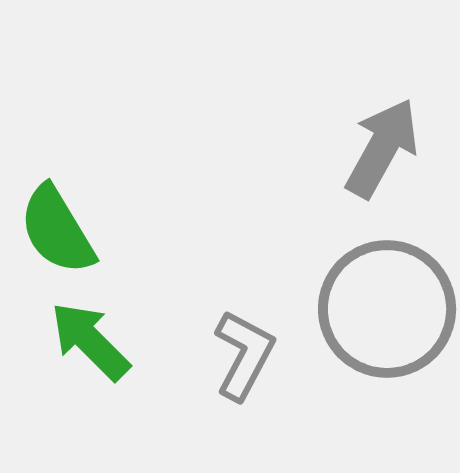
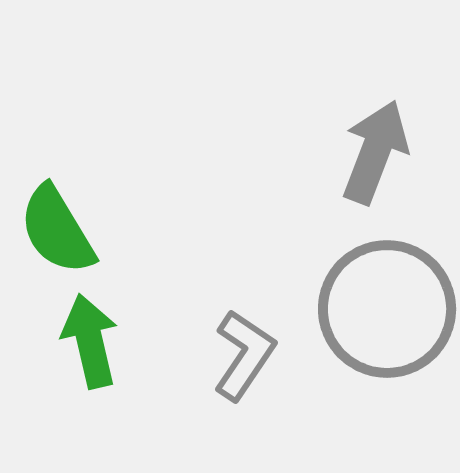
gray arrow: moved 7 px left, 4 px down; rotated 8 degrees counterclockwise
green arrow: rotated 32 degrees clockwise
gray L-shape: rotated 6 degrees clockwise
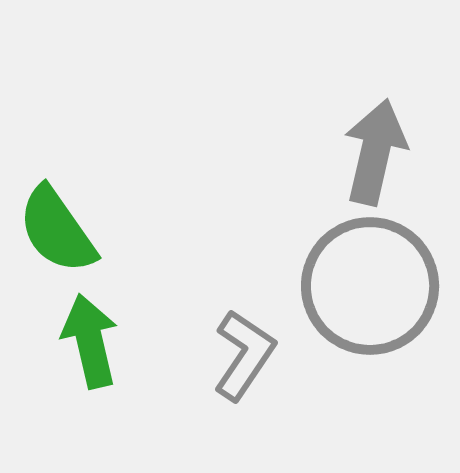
gray arrow: rotated 8 degrees counterclockwise
green semicircle: rotated 4 degrees counterclockwise
gray circle: moved 17 px left, 23 px up
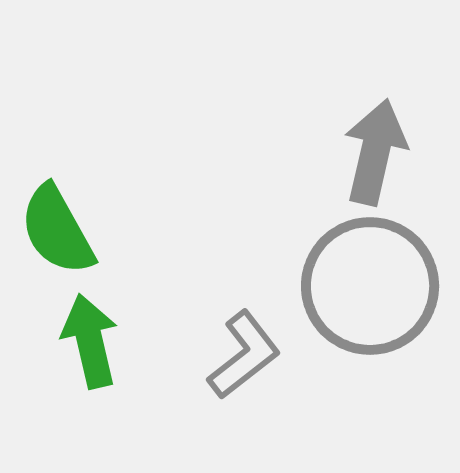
green semicircle: rotated 6 degrees clockwise
gray L-shape: rotated 18 degrees clockwise
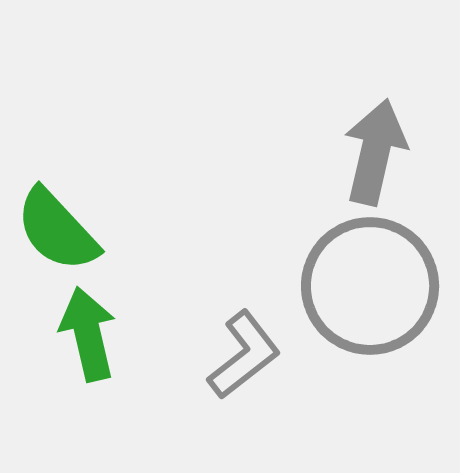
green semicircle: rotated 14 degrees counterclockwise
green arrow: moved 2 px left, 7 px up
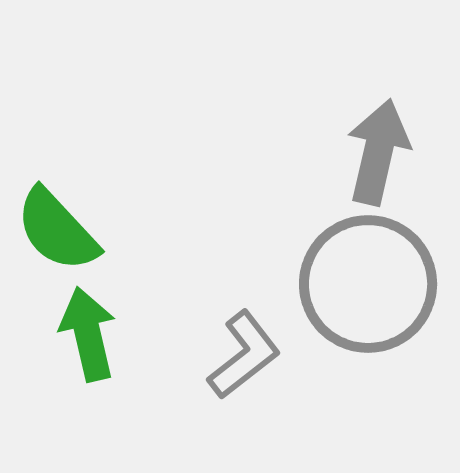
gray arrow: moved 3 px right
gray circle: moved 2 px left, 2 px up
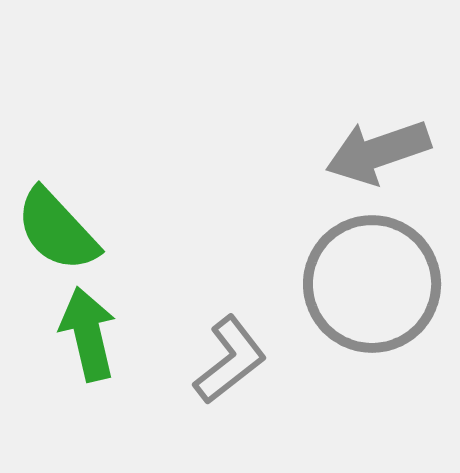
gray arrow: rotated 122 degrees counterclockwise
gray circle: moved 4 px right
gray L-shape: moved 14 px left, 5 px down
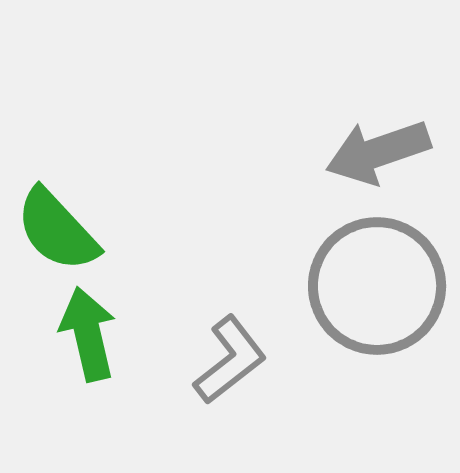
gray circle: moved 5 px right, 2 px down
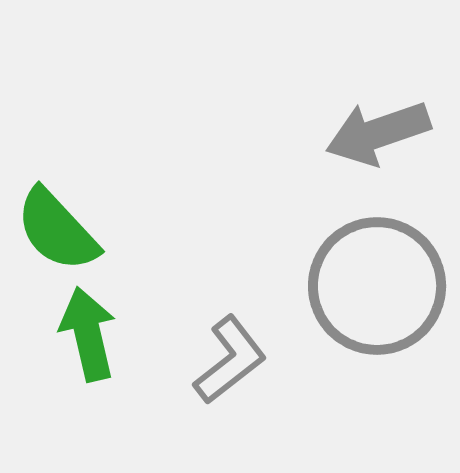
gray arrow: moved 19 px up
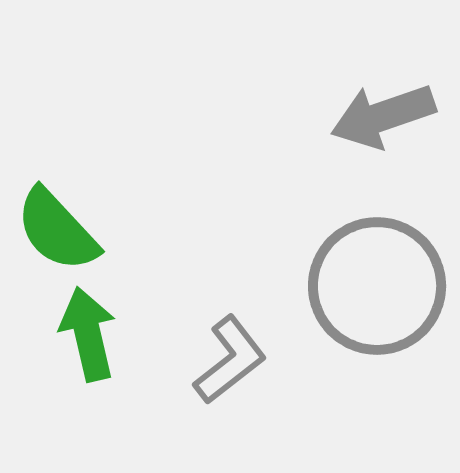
gray arrow: moved 5 px right, 17 px up
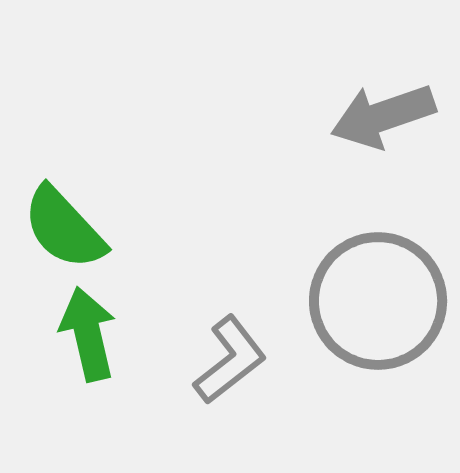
green semicircle: moved 7 px right, 2 px up
gray circle: moved 1 px right, 15 px down
